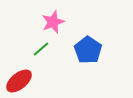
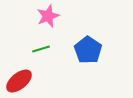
pink star: moved 5 px left, 6 px up
green line: rotated 24 degrees clockwise
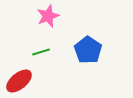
green line: moved 3 px down
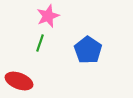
green line: moved 1 px left, 9 px up; rotated 54 degrees counterclockwise
red ellipse: rotated 60 degrees clockwise
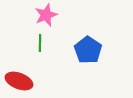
pink star: moved 2 px left, 1 px up
green line: rotated 18 degrees counterclockwise
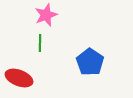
blue pentagon: moved 2 px right, 12 px down
red ellipse: moved 3 px up
